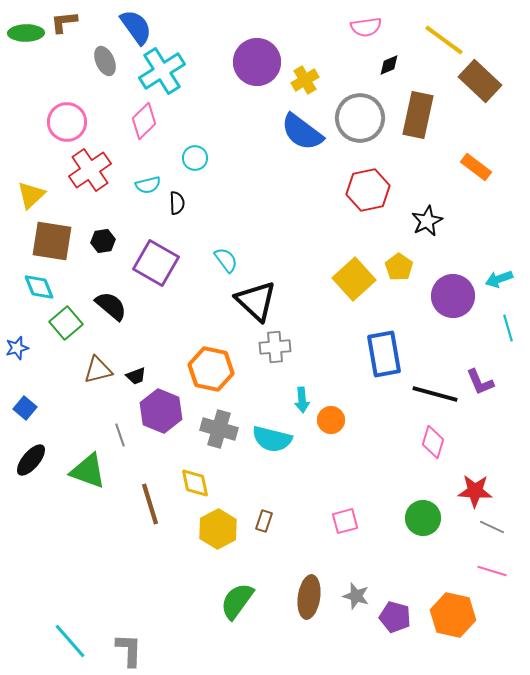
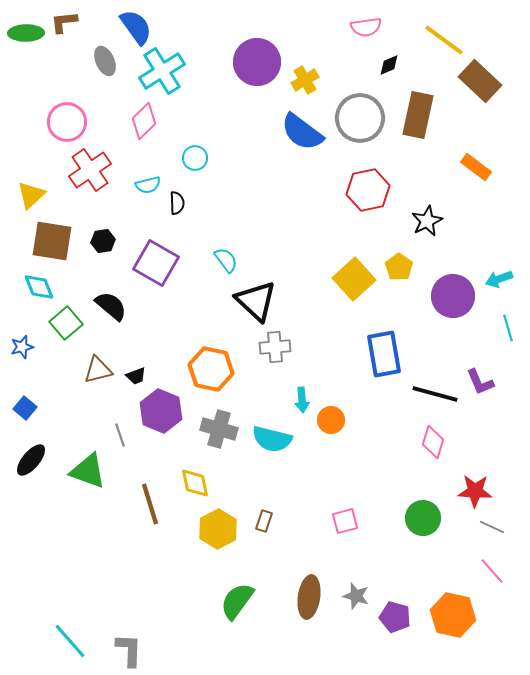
blue star at (17, 348): moved 5 px right, 1 px up
pink line at (492, 571): rotated 32 degrees clockwise
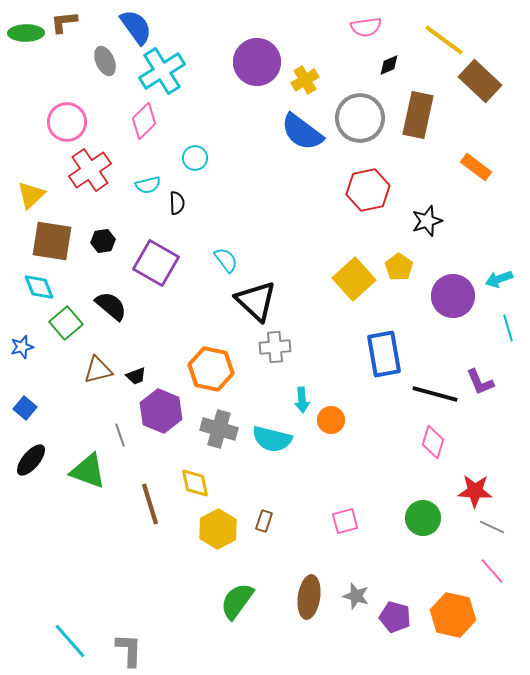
black star at (427, 221): rotated 8 degrees clockwise
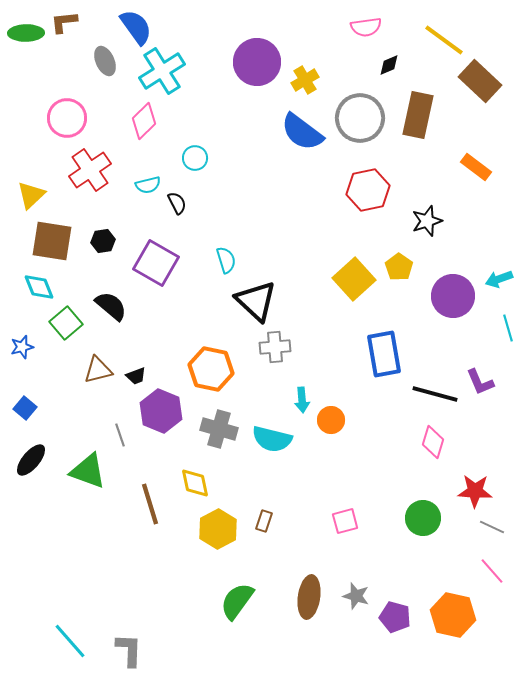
pink circle at (67, 122): moved 4 px up
black semicircle at (177, 203): rotated 25 degrees counterclockwise
cyan semicircle at (226, 260): rotated 20 degrees clockwise
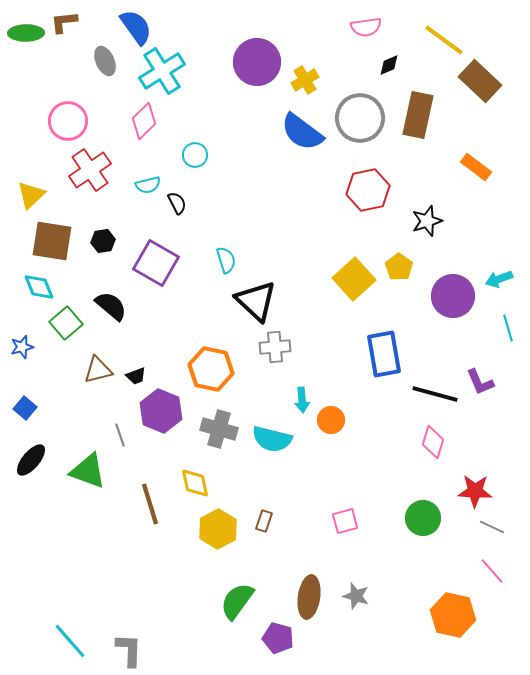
pink circle at (67, 118): moved 1 px right, 3 px down
cyan circle at (195, 158): moved 3 px up
purple pentagon at (395, 617): moved 117 px left, 21 px down
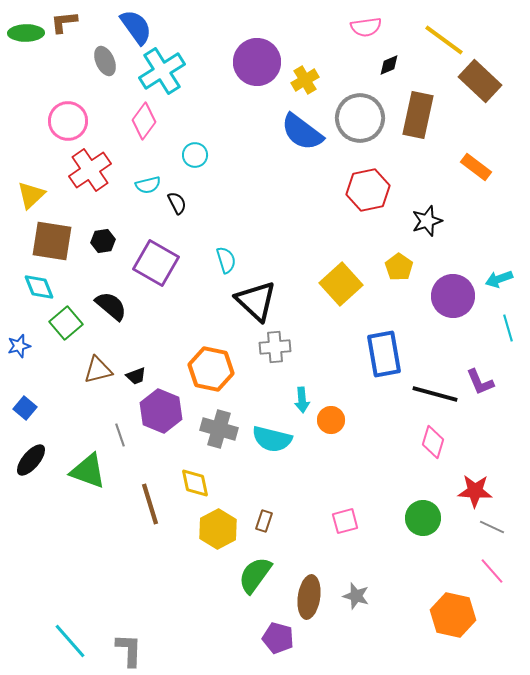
pink diamond at (144, 121): rotated 9 degrees counterclockwise
yellow square at (354, 279): moved 13 px left, 5 px down
blue star at (22, 347): moved 3 px left, 1 px up
green semicircle at (237, 601): moved 18 px right, 26 px up
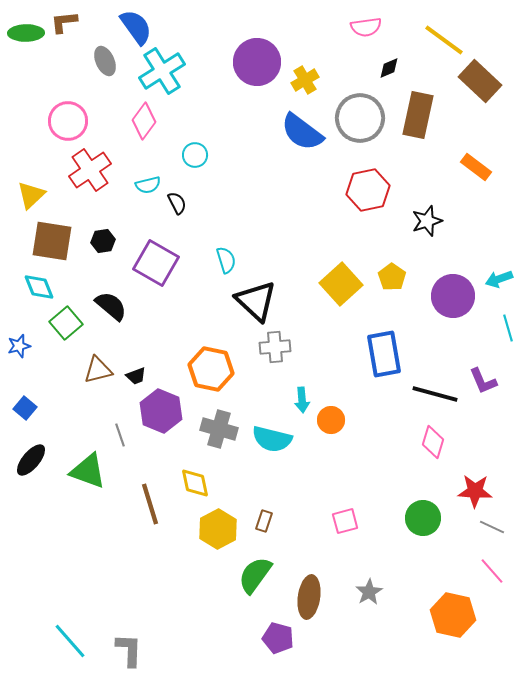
black diamond at (389, 65): moved 3 px down
yellow pentagon at (399, 267): moved 7 px left, 10 px down
purple L-shape at (480, 382): moved 3 px right, 1 px up
gray star at (356, 596): moved 13 px right, 4 px up; rotated 24 degrees clockwise
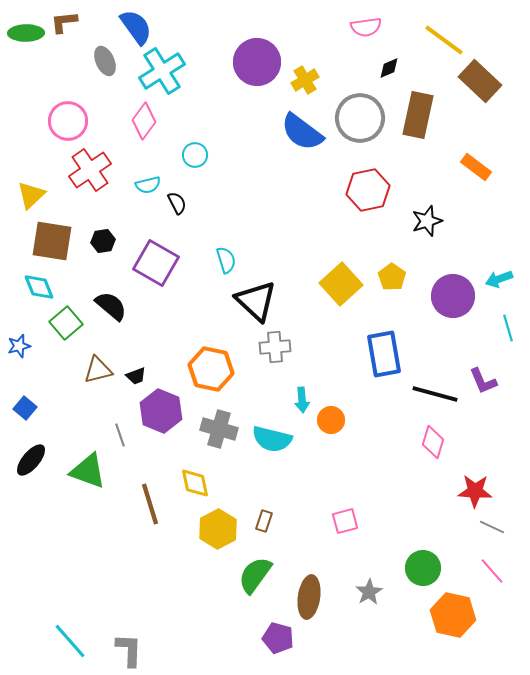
green circle at (423, 518): moved 50 px down
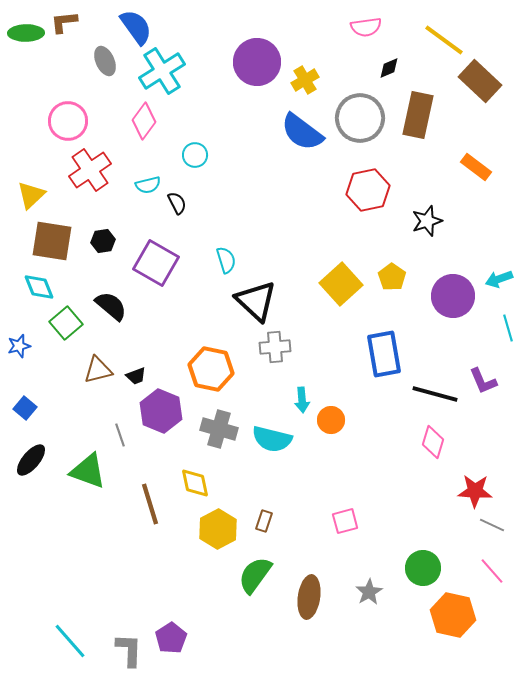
gray line at (492, 527): moved 2 px up
purple pentagon at (278, 638): moved 107 px left; rotated 24 degrees clockwise
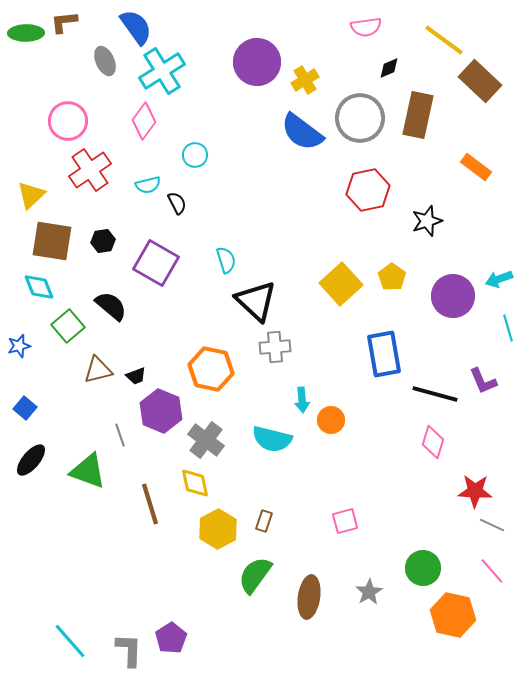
green square at (66, 323): moved 2 px right, 3 px down
gray cross at (219, 429): moved 13 px left, 11 px down; rotated 21 degrees clockwise
